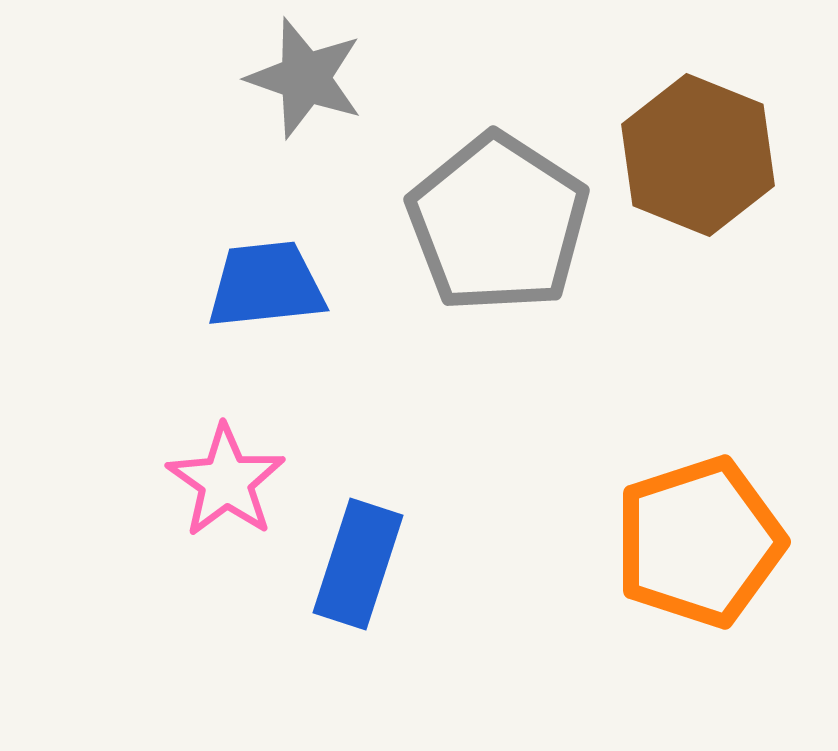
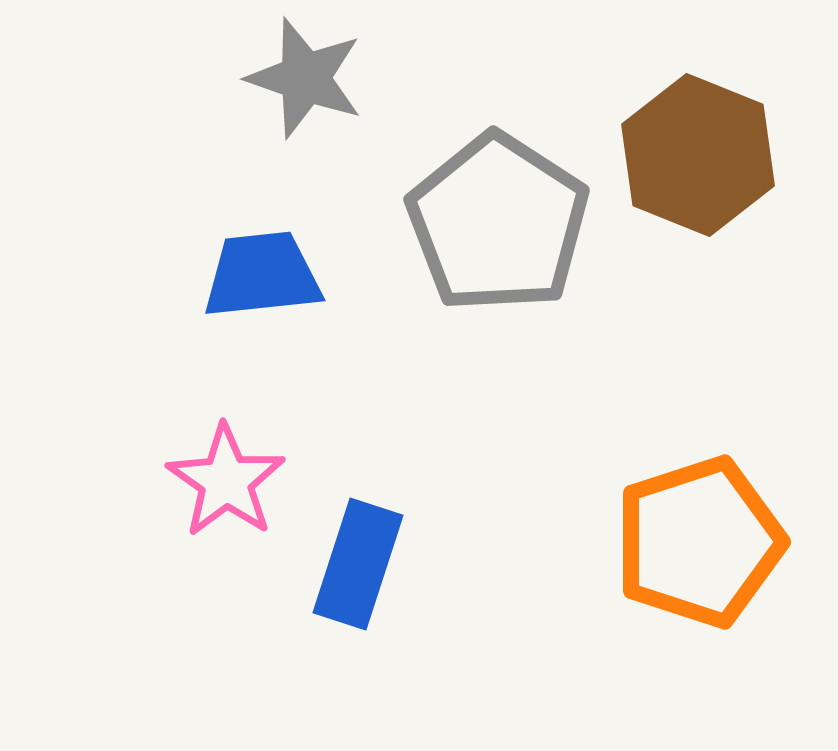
blue trapezoid: moved 4 px left, 10 px up
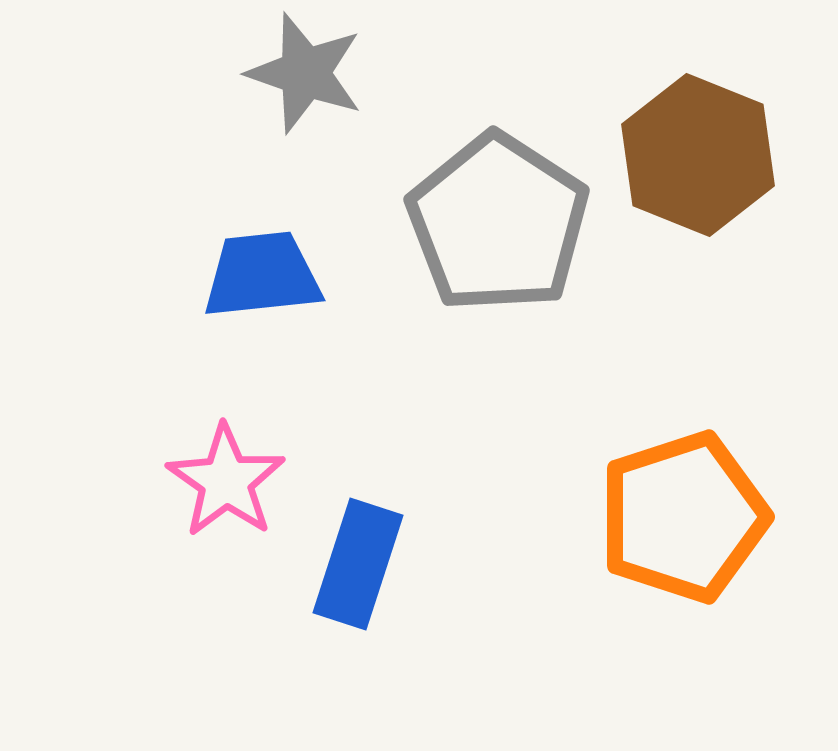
gray star: moved 5 px up
orange pentagon: moved 16 px left, 25 px up
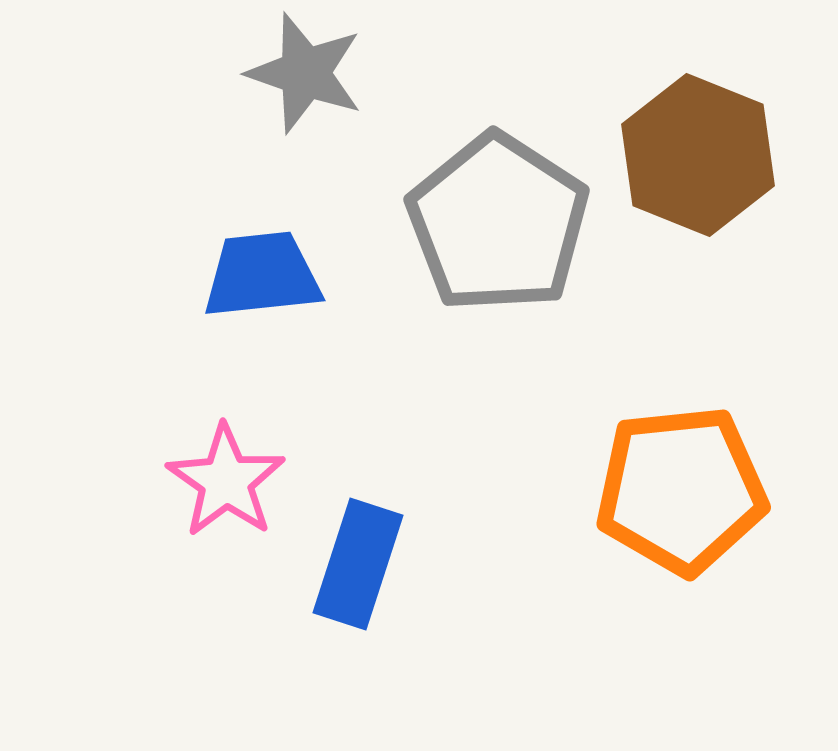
orange pentagon: moved 2 px left, 27 px up; rotated 12 degrees clockwise
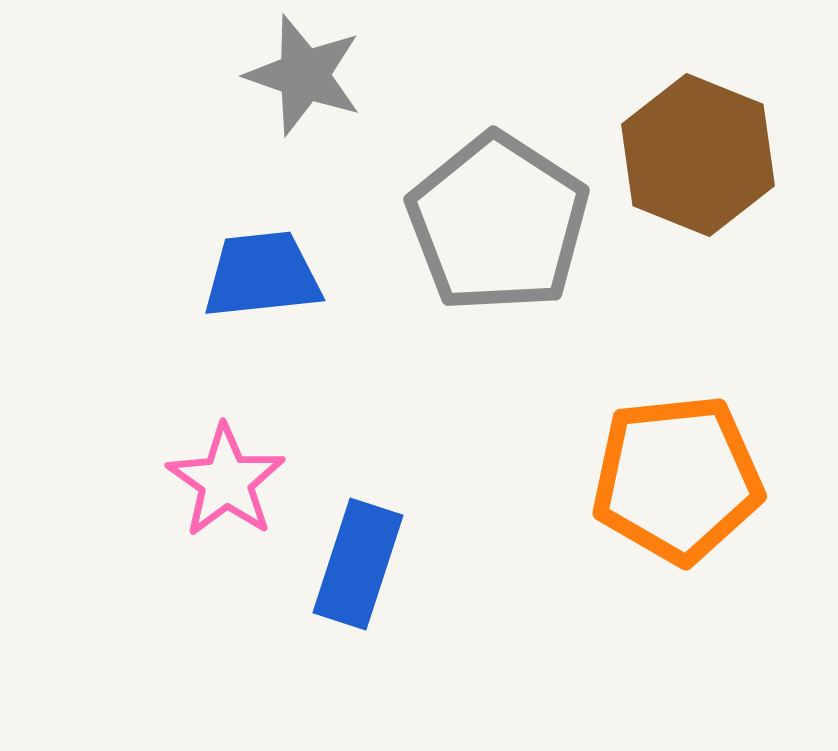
gray star: moved 1 px left, 2 px down
orange pentagon: moved 4 px left, 11 px up
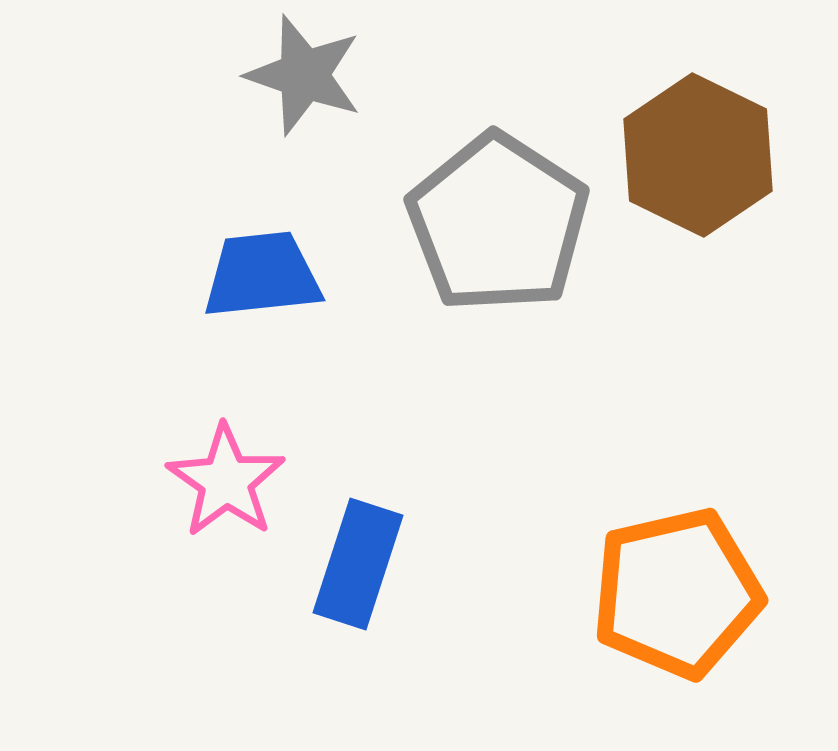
brown hexagon: rotated 4 degrees clockwise
orange pentagon: moved 114 px down; rotated 7 degrees counterclockwise
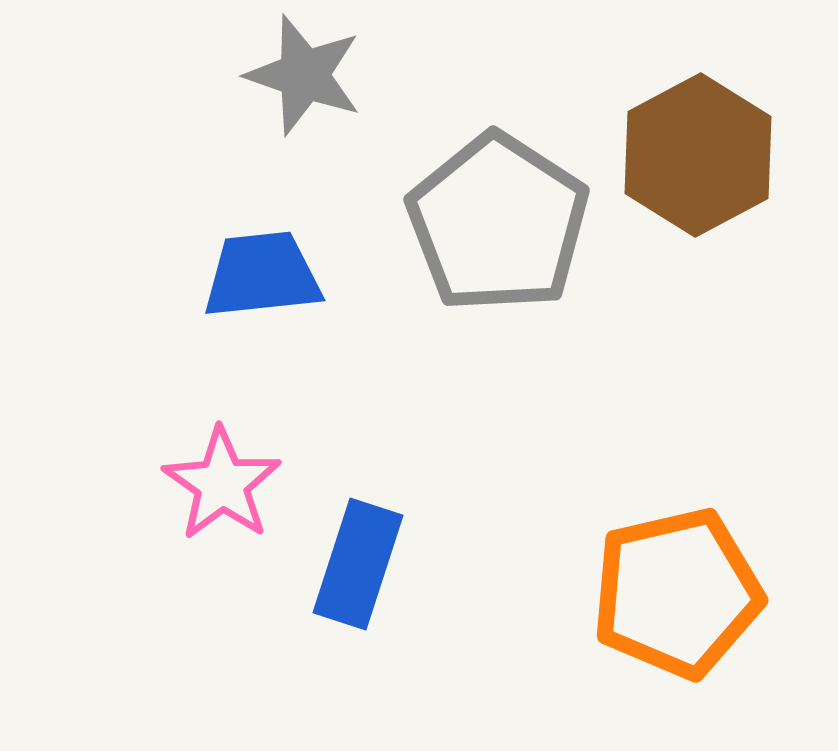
brown hexagon: rotated 6 degrees clockwise
pink star: moved 4 px left, 3 px down
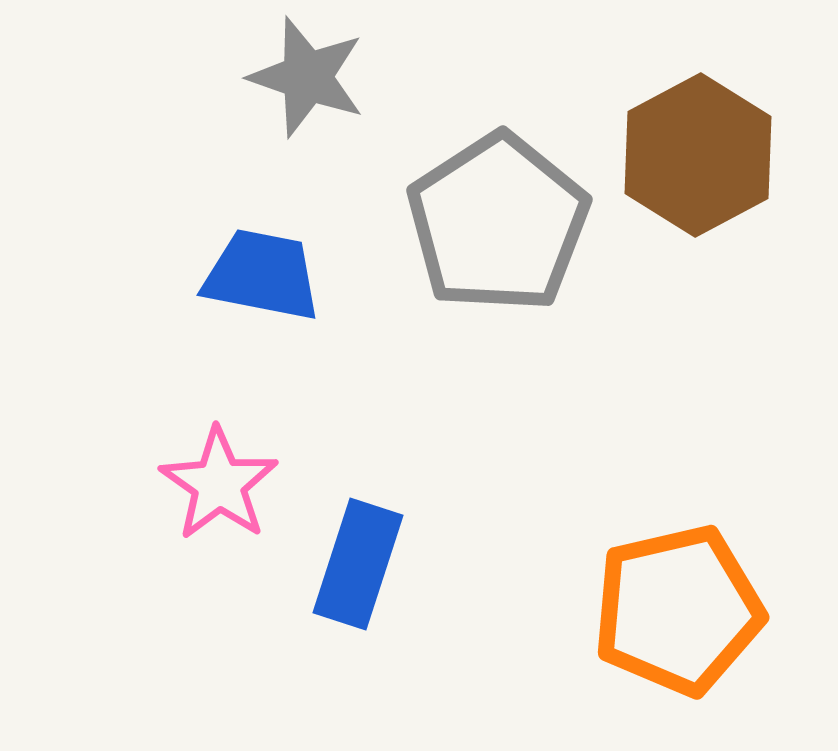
gray star: moved 3 px right, 2 px down
gray pentagon: rotated 6 degrees clockwise
blue trapezoid: rotated 17 degrees clockwise
pink star: moved 3 px left
orange pentagon: moved 1 px right, 17 px down
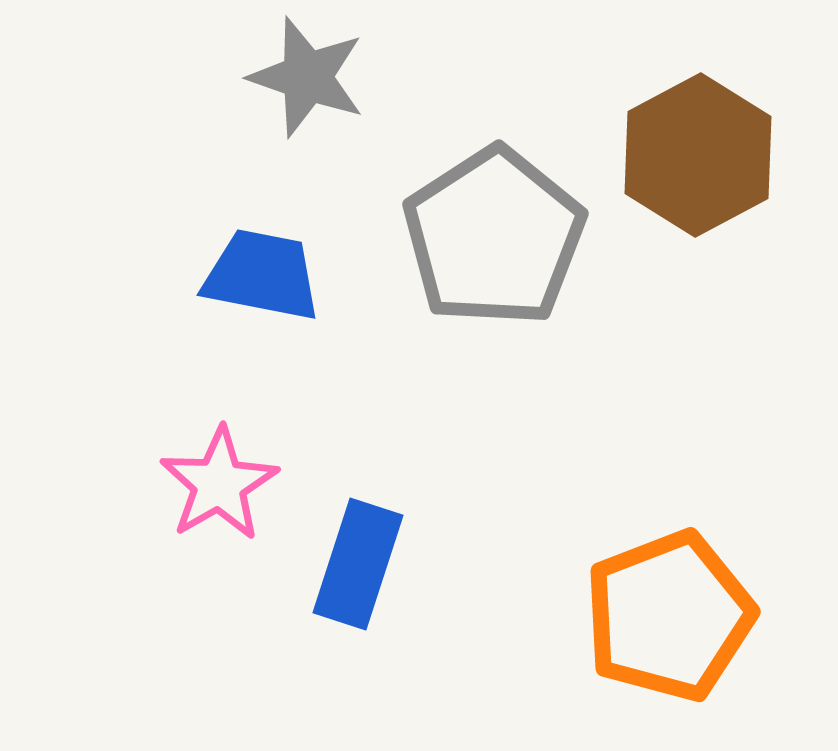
gray pentagon: moved 4 px left, 14 px down
pink star: rotated 7 degrees clockwise
orange pentagon: moved 9 px left, 6 px down; rotated 8 degrees counterclockwise
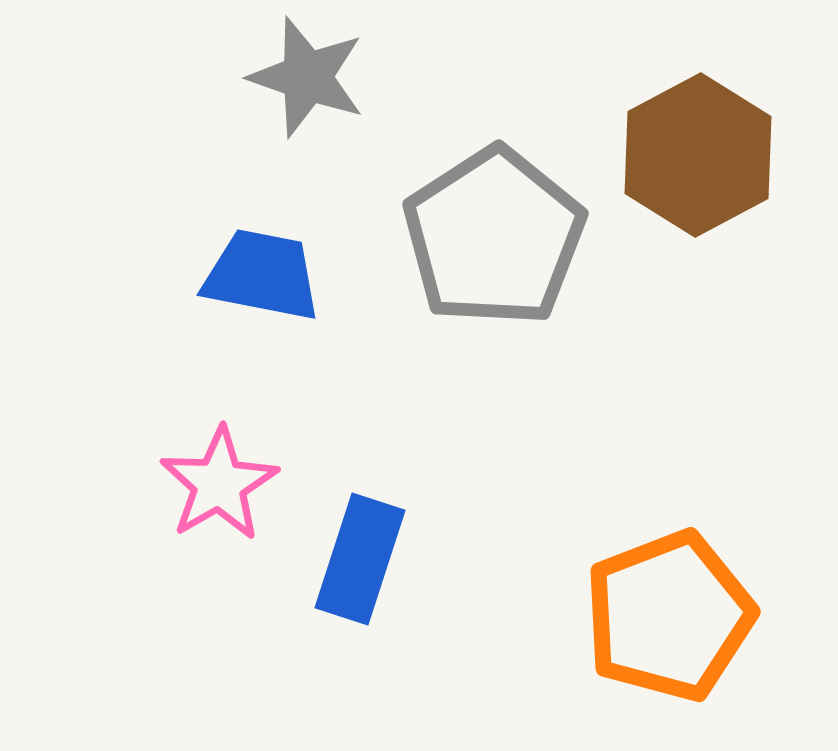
blue rectangle: moved 2 px right, 5 px up
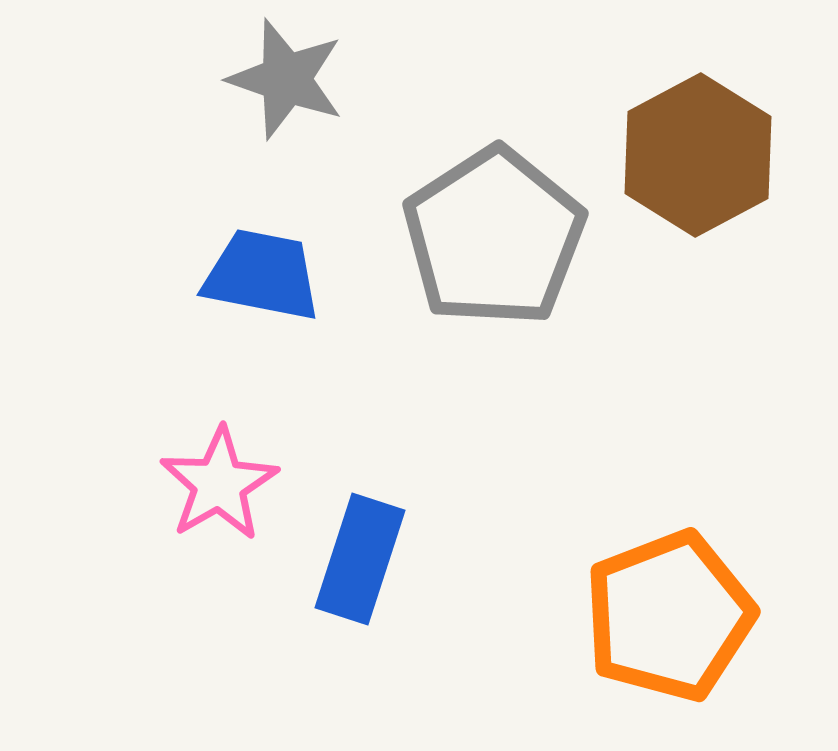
gray star: moved 21 px left, 2 px down
